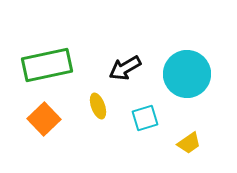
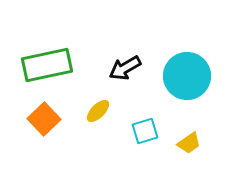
cyan circle: moved 2 px down
yellow ellipse: moved 5 px down; rotated 65 degrees clockwise
cyan square: moved 13 px down
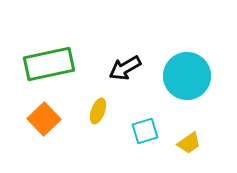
green rectangle: moved 2 px right, 1 px up
yellow ellipse: rotated 25 degrees counterclockwise
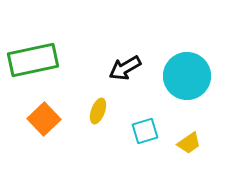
green rectangle: moved 16 px left, 4 px up
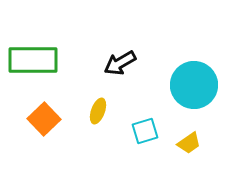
green rectangle: rotated 12 degrees clockwise
black arrow: moved 5 px left, 5 px up
cyan circle: moved 7 px right, 9 px down
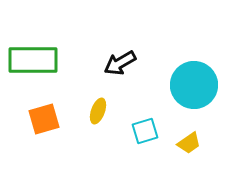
orange square: rotated 28 degrees clockwise
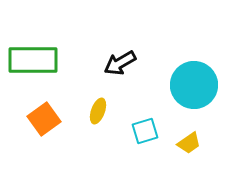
orange square: rotated 20 degrees counterclockwise
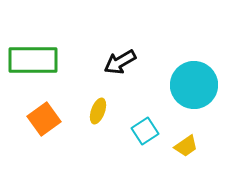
black arrow: moved 1 px up
cyan square: rotated 16 degrees counterclockwise
yellow trapezoid: moved 3 px left, 3 px down
